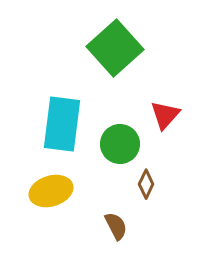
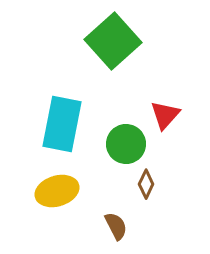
green square: moved 2 px left, 7 px up
cyan rectangle: rotated 4 degrees clockwise
green circle: moved 6 px right
yellow ellipse: moved 6 px right
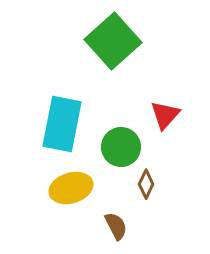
green circle: moved 5 px left, 3 px down
yellow ellipse: moved 14 px right, 3 px up
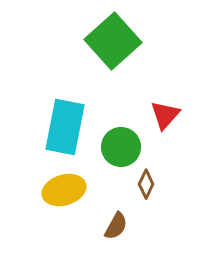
cyan rectangle: moved 3 px right, 3 px down
yellow ellipse: moved 7 px left, 2 px down
brown semicircle: rotated 56 degrees clockwise
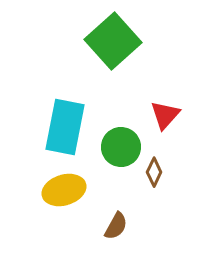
brown diamond: moved 8 px right, 12 px up
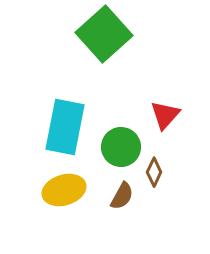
green square: moved 9 px left, 7 px up
brown semicircle: moved 6 px right, 30 px up
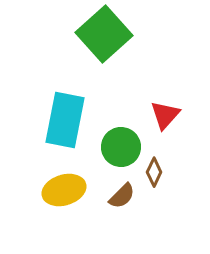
cyan rectangle: moved 7 px up
brown semicircle: rotated 16 degrees clockwise
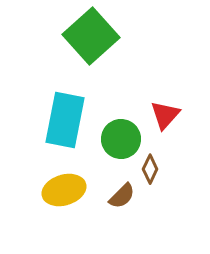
green square: moved 13 px left, 2 px down
green circle: moved 8 px up
brown diamond: moved 4 px left, 3 px up
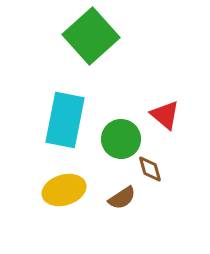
red triangle: rotated 32 degrees counterclockwise
brown diamond: rotated 40 degrees counterclockwise
brown semicircle: moved 2 px down; rotated 12 degrees clockwise
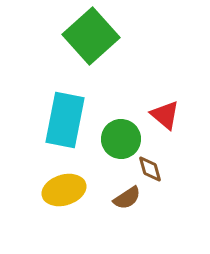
brown semicircle: moved 5 px right
